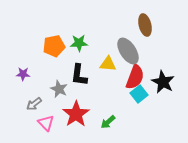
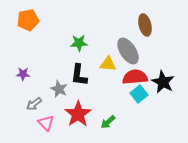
orange pentagon: moved 26 px left, 26 px up
red semicircle: rotated 115 degrees counterclockwise
red star: moved 2 px right
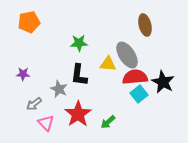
orange pentagon: moved 1 px right, 2 px down
gray ellipse: moved 1 px left, 4 px down
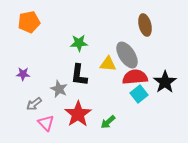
black star: moved 2 px right; rotated 10 degrees clockwise
